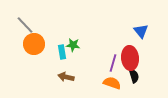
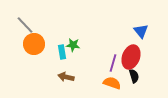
red ellipse: moved 1 px right, 1 px up; rotated 25 degrees clockwise
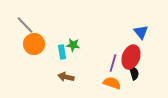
blue triangle: moved 1 px down
black semicircle: moved 3 px up
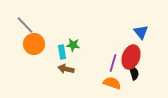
brown arrow: moved 8 px up
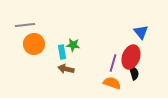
gray line: rotated 54 degrees counterclockwise
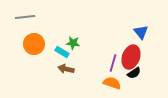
gray line: moved 8 px up
green star: moved 2 px up
cyan rectangle: rotated 48 degrees counterclockwise
black semicircle: rotated 72 degrees clockwise
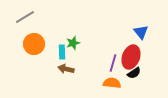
gray line: rotated 24 degrees counterclockwise
green star: rotated 24 degrees counterclockwise
cyan rectangle: rotated 56 degrees clockwise
orange semicircle: rotated 12 degrees counterclockwise
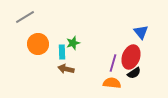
orange circle: moved 4 px right
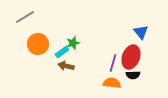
cyan rectangle: rotated 56 degrees clockwise
brown arrow: moved 3 px up
black semicircle: moved 1 px left, 2 px down; rotated 32 degrees clockwise
